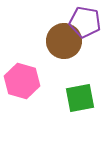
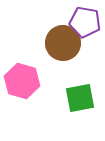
brown circle: moved 1 px left, 2 px down
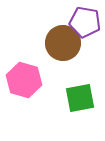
pink hexagon: moved 2 px right, 1 px up
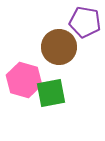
brown circle: moved 4 px left, 4 px down
green square: moved 29 px left, 5 px up
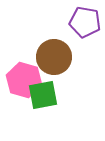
brown circle: moved 5 px left, 10 px down
green square: moved 8 px left, 2 px down
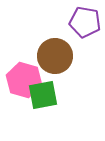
brown circle: moved 1 px right, 1 px up
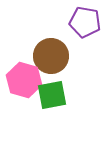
brown circle: moved 4 px left
green square: moved 9 px right
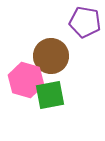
pink hexagon: moved 2 px right
green square: moved 2 px left
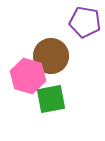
pink hexagon: moved 2 px right, 4 px up
green square: moved 1 px right, 4 px down
